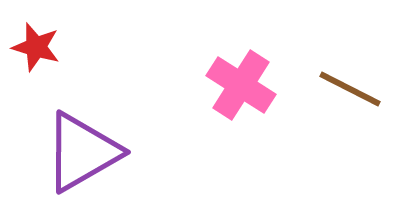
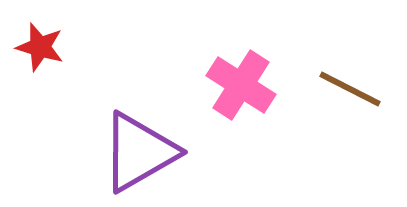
red star: moved 4 px right
purple triangle: moved 57 px right
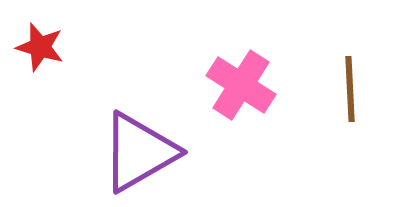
brown line: rotated 60 degrees clockwise
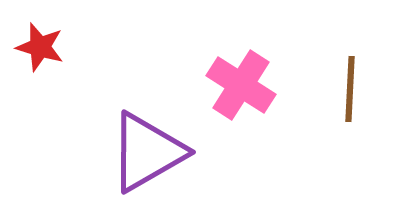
brown line: rotated 6 degrees clockwise
purple triangle: moved 8 px right
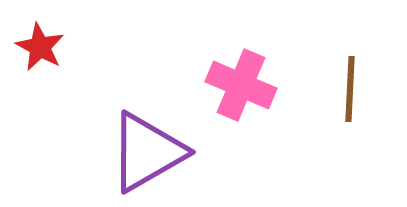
red star: rotated 12 degrees clockwise
pink cross: rotated 10 degrees counterclockwise
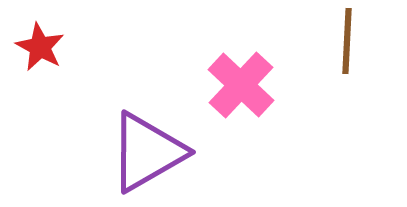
pink cross: rotated 20 degrees clockwise
brown line: moved 3 px left, 48 px up
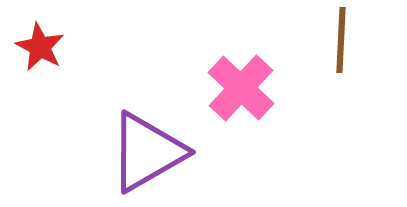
brown line: moved 6 px left, 1 px up
pink cross: moved 3 px down
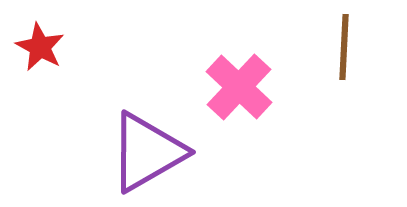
brown line: moved 3 px right, 7 px down
pink cross: moved 2 px left, 1 px up
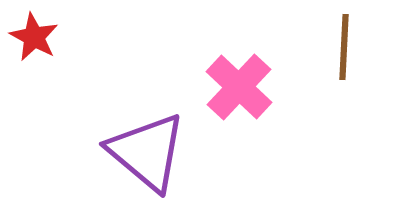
red star: moved 6 px left, 10 px up
purple triangle: rotated 50 degrees counterclockwise
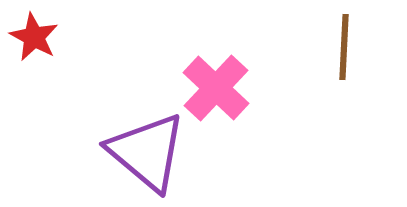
pink cross: moved 23 px left, 1 px down
